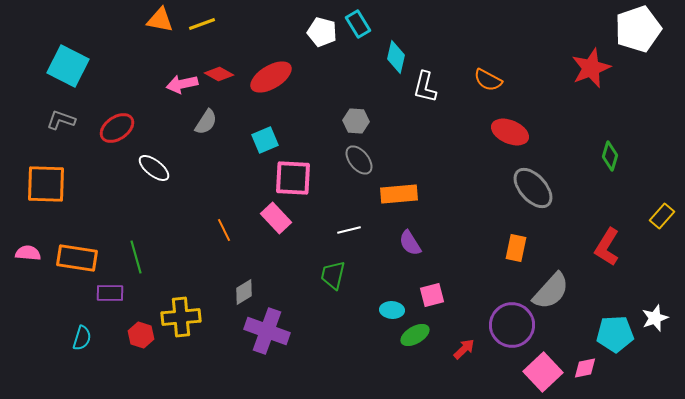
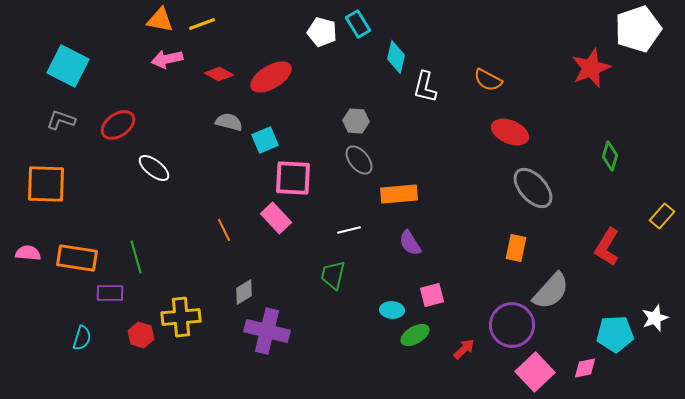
pink arrow at (182, 84): moved 15 px left, 25 px up
gray semicircle at (206, 122): moved 23 px right; rotated 108 degrees counterclockwise
red ellipse at (117, 128): moved 1 px right, 3 px up
purple cross at (267, 331): rotated 6 degrees counterclockwise
pink square at (543, 372): moved 8 px left
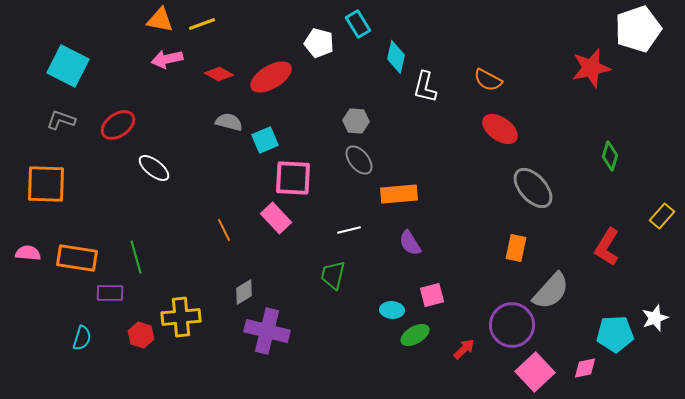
white pentagon at (322, 32): moved 3 px left, 11 px down
red star at (591, 68): rotated 9 degrees clockwise
red ellipse at (510, 132): moved 10 px left, 3 px up; rotated 12 degrees clockwise
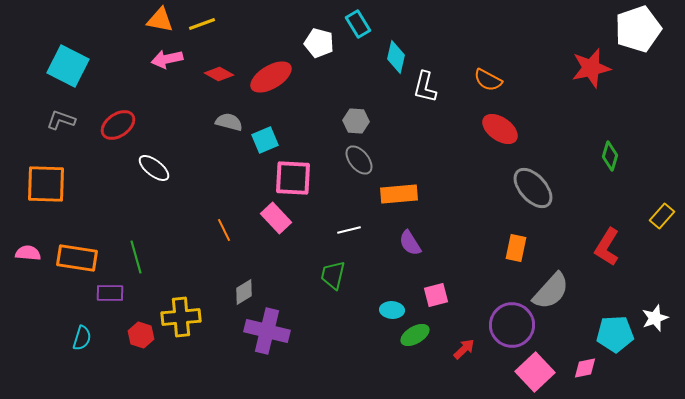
pink square at (432, 295): moved 4 px right
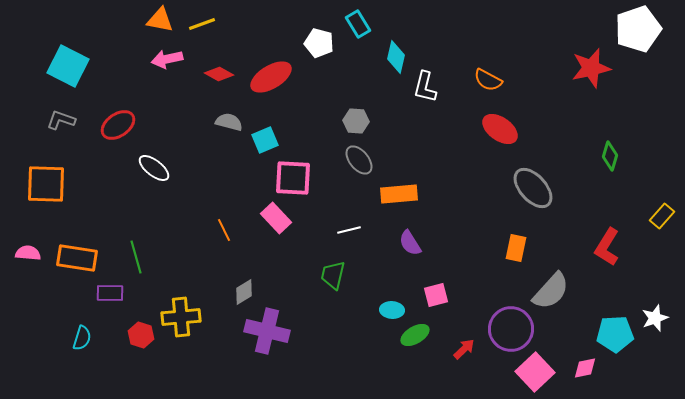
purple circle at (512, 325): moved 1 px left, 4 px down
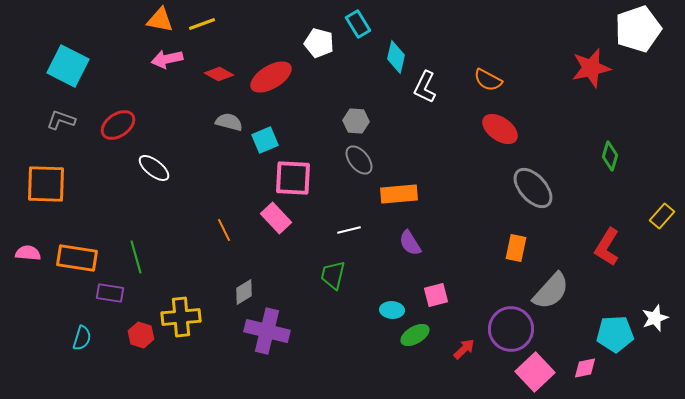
white L-shape at (425, 87): rotated 12 degrees clockwise
purple rectangle at (110, 293): rotated 8 degrees clockwise
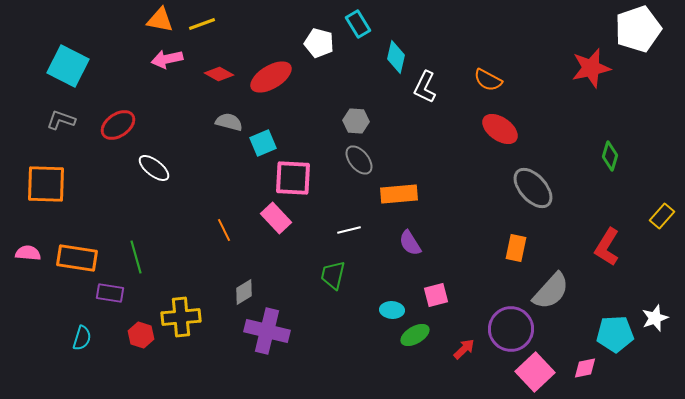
cyan square at (265, 140): moved 2 px left, 3 px down
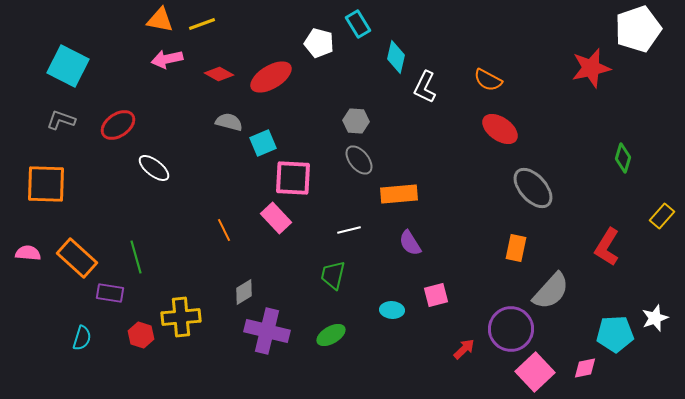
green diamond at (610, 156): moved 13 px right, 2 px down
orange rectangle at (77, 258): rotated 33 degrees clockwise
green ellipse at (415, 335): moved 84 px left
